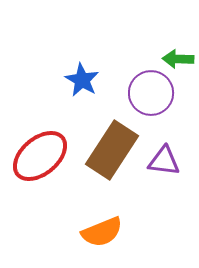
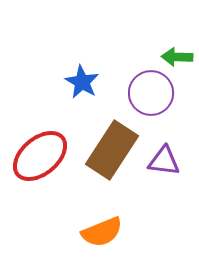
green arrow: moved 1 px left, 2 px up
blue star: moved 2 px down
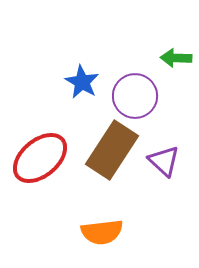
green arrow: moved 1 px left, 1 px down
purple circle: moved 16 px left, 3 px down
red ellipse: moved 2 px down
purple triangle: rotated 36 degrees clockwise
orange semicircle: rotated 15 degrees clockwise
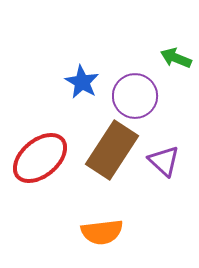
green arrow: rotated 20 degrees clockwise
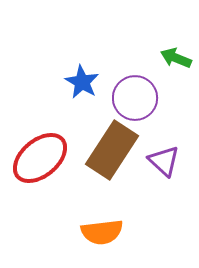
purple circle: moved 2 px down
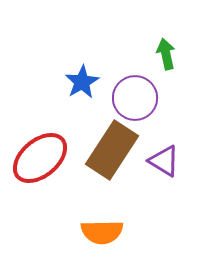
green arrow: moved 10 px left, 4 px up; rotated 56 degrees clockwise
blue star: rotated 12 degrees clockwise
purple triangle: rotated 12 degrees counterclockwise
orange semicircle: rotated 6 degrees clockwise
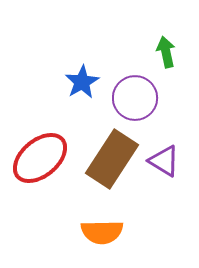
green arrow: moved 2 px up
brown rectangle: moved 9 px down
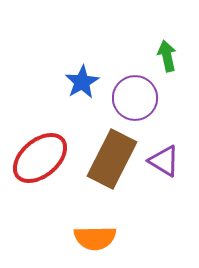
green arrow: moved 1 px right, 4 px down
brown rectangle: rotated 6 degrees counterclockwise
orange semicircle: moved 7 px left, 6 px down
